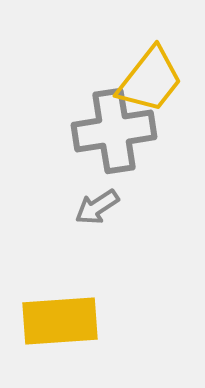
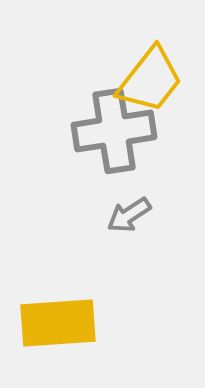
gray arrow: moved 32 px right, 8 px down
yellow rectangle: moved 2 px left, 2 px down
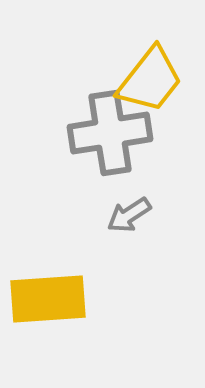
gray cross: moved 4 px left, 2 px down
yellow rectangle: moved 10 px left, 24 px up
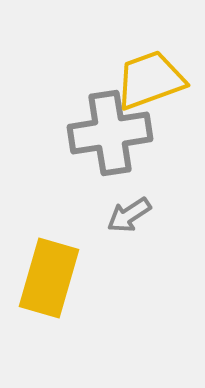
yellow trapezoid: rotated 148 degrees counterclockwise
yellow rectangle: moved 1 px right, 21 px up; rotated 70 degrees counterclockwise
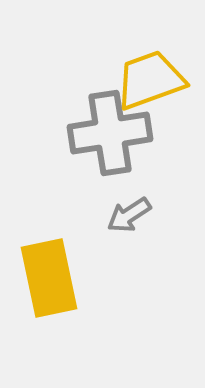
yellow rectangle: rotated 28 degrees counterclockwise
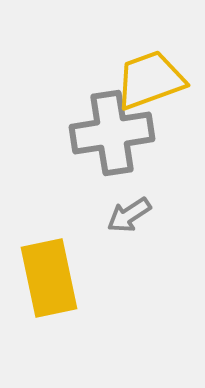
gray cross: moved 2 px right
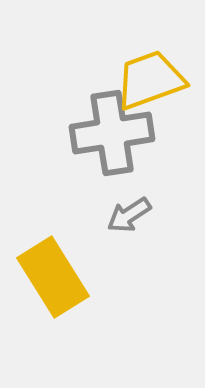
yellow rectangle: moved 4 px right, 1 px up; rotated 20 degrees counterclockwise
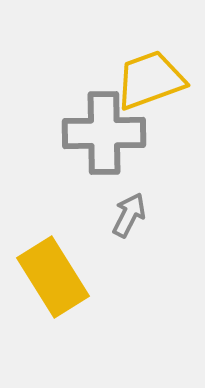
gray cross: moved 8 px left; rotated 8 degrees clockwise
gray arrow: rotated 150 degrees clockwise
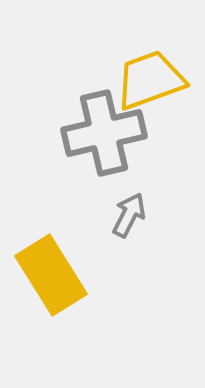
gray cross: rotated 12 degrees counterclockwise
yellow rectangle: moved 2 px left, 2 px up
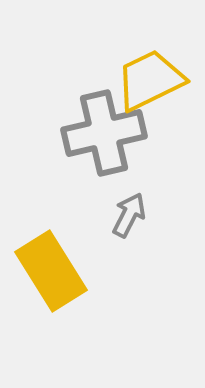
yellow trapezoid: rotated 6 degrees counterclockwise
yellow rectangle: moved 4 px up
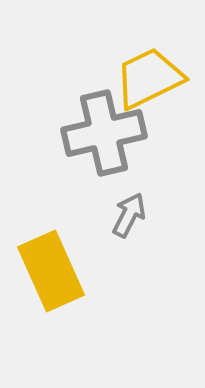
yellow trapezoid: moved 1 px left, 2 px up
yellow rectangle: rotated 8 degrees clockwise
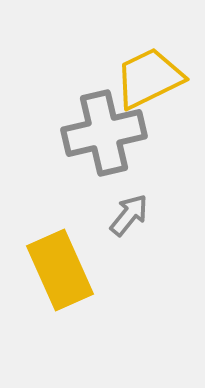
gray arrow: rotated 12 degrees clockwise
yellow rectangle: moved 9 px right, 1 px up
